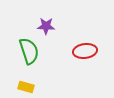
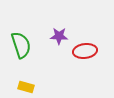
purple star: moved 13 px right, 10 px down
green semicircle: moved 8 px left, 6 px up
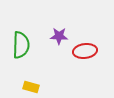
green semicircle: rotated 20 degrees clockwise
yellow rectangle: moved 5 px right
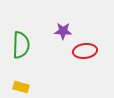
purple star: moved 4 px right, 5 px up
yellow rectangle: moved 10 px left
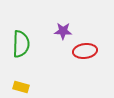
green semicircle: moved 1 px up
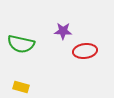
green semicircle: rotated 100 degrees clockwise
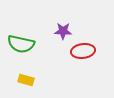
red ellipse: moved 2 px left
yellow rectangle: moved 5 px right, 7 px up
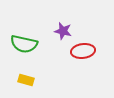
purple star: rotated 12 degrees clockwise
green semicircle: moved 3 px right
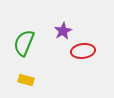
purple star: rotated 30 degrees clockwise
green semicircle: moved 1 px up; rotated 100 degrees clockwise
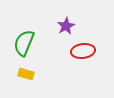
purple star: moved 3 px right, 5 px up
yellow rectangle: moved 6 px up
